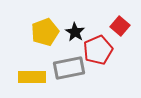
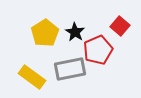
yellow pentagon: moved 1 px down; rotated 12 degrees counterclockwise
gray rectangle: moved 1 px right, 1 px down
yellow rectangle: rotated 36 degrees clockwise
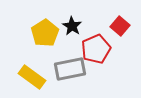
black star: moved 3 px left, 6 px up
red pentagon: moved 2 px left, 1 px up
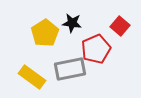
black star: moved 3 px up; rotated 24 degrees counterclockwise
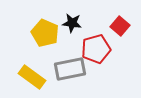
yellow pentagon: rotated 16 degrees counterclockwise
red pentagon: rotated 8 degrees clockwise
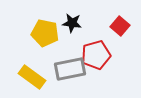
yellow pentagon: rotated 12 degrees counterclockwise
red pentagon: moved 6 px down
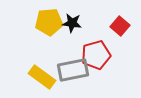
yellow pentagon: moved 4 px right, 11 px up; rotated 16 degrees counterclockwise
gray rectangle: moved 3 px right, 1 px down
yellow rectangle: moved 10 px right
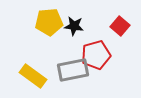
black star: moved 2 px right, 3 px down
yellow rectangle: moved 9 px left, 1 px up
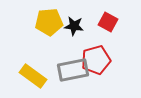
red square: moved 12 px left, 4 px up; rotated 12 degrees counterclockwise
red pentagon: moved 5 px down
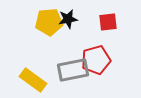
red square: rotated 36 degrees counterclockwise
black star: moved 6 px left, 7 px up; rotated 18 degrees counterclockwise
yellow rectangle: moved 4 px down
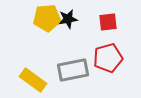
yellow pentagon: moved 2 px left, 4 px up
red pentagon: moved 12 px right, 2 px up
